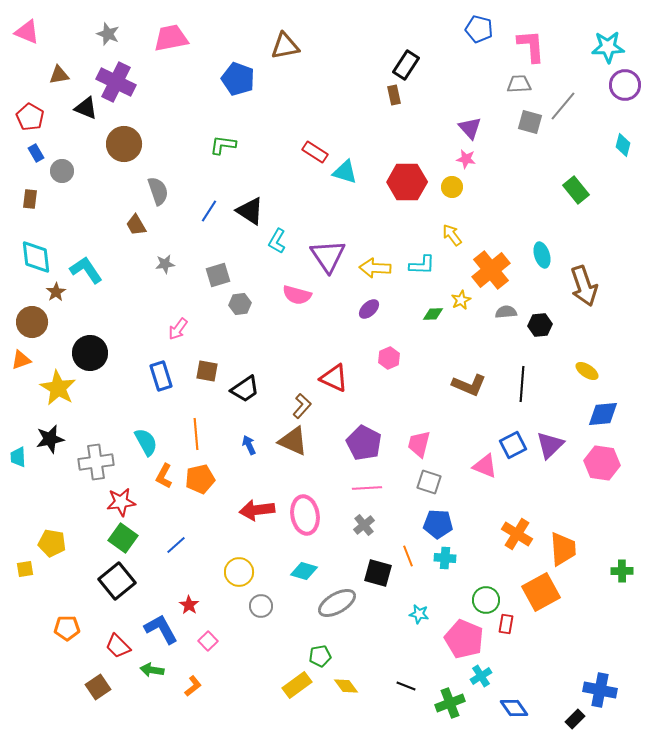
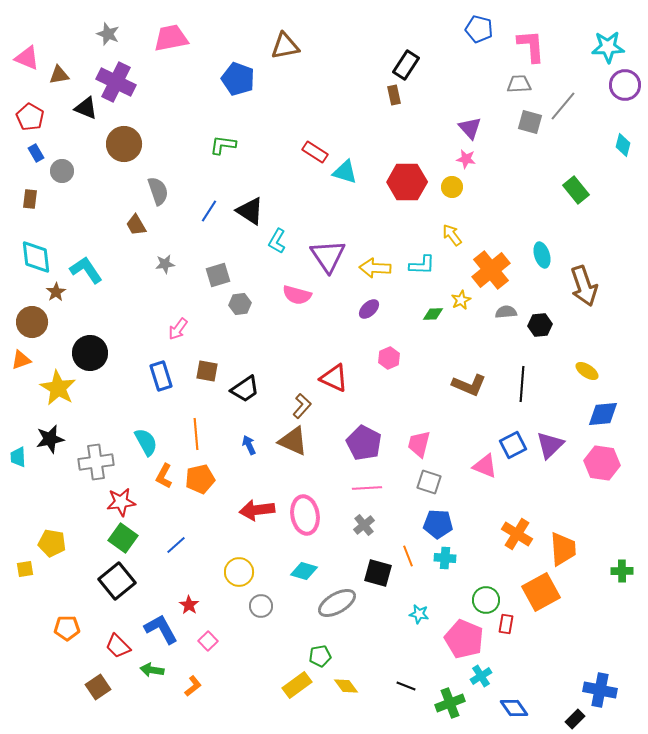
pink triangle at (27, 32): moved 26 px down
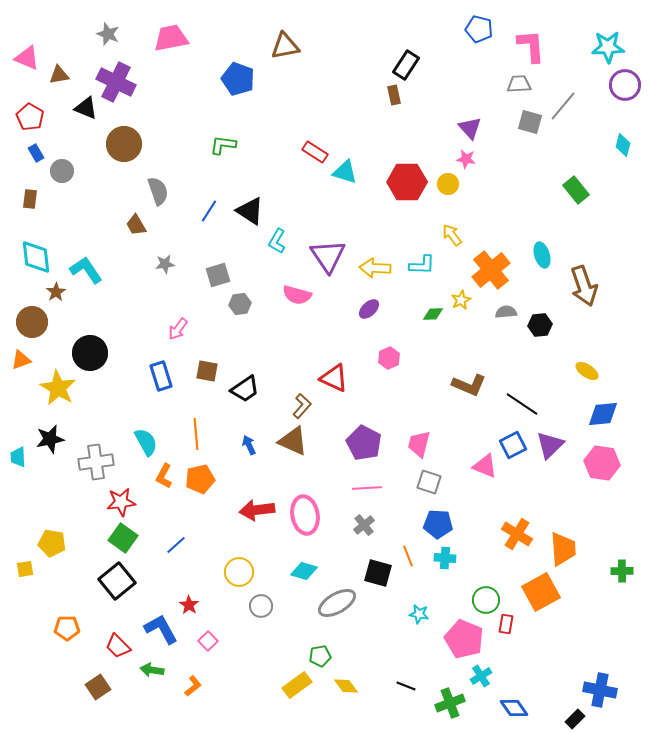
yellow circle at (452, 187): moved 4 px left, 3 px up
black line at (522, 384): moved 20 px down; rotated 60 degrees counterclockwise
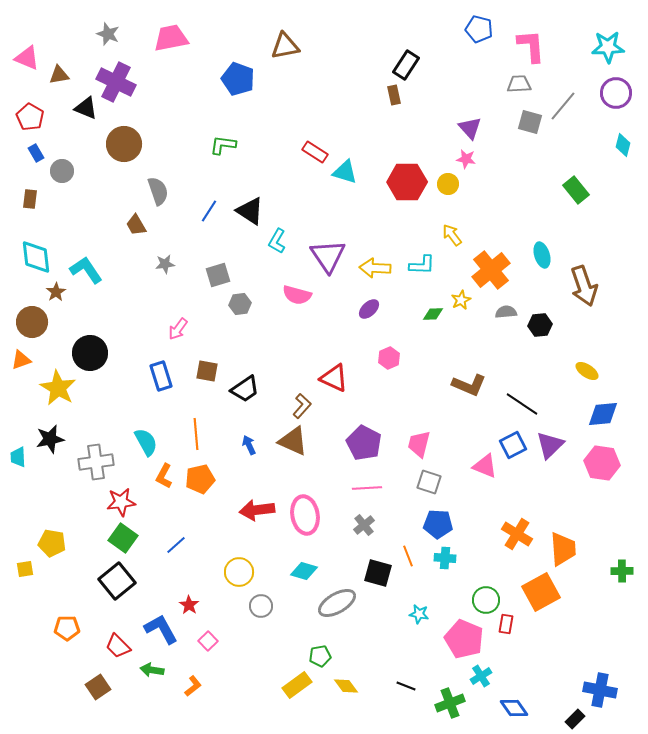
purple circle at (625, 85): moved 9 px left, 8 px down
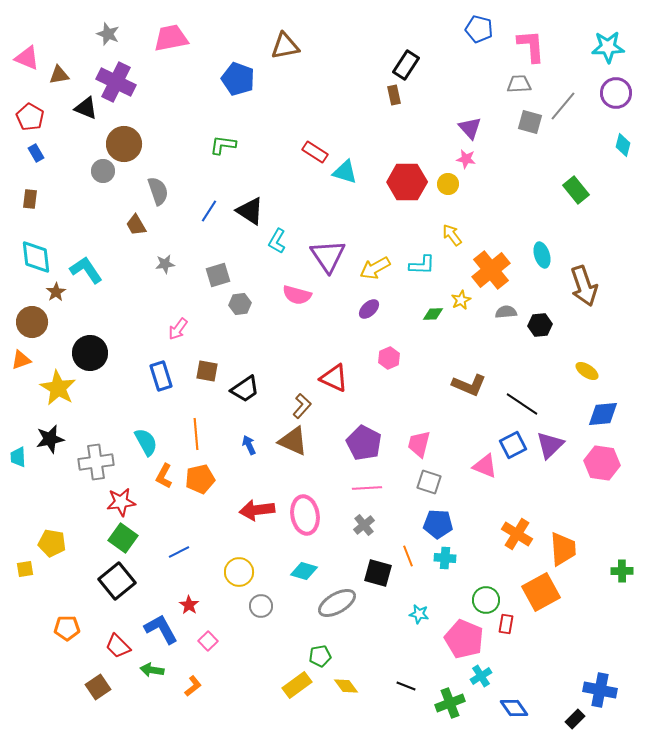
gray circle at (62, 171): moved 41 px right
yellow arrow at (375, 268): rotated 32 degrees counterclockwise
blue line at (176, 545): moved 3 px right, 7 px down; rotated 15 degrees clockwise
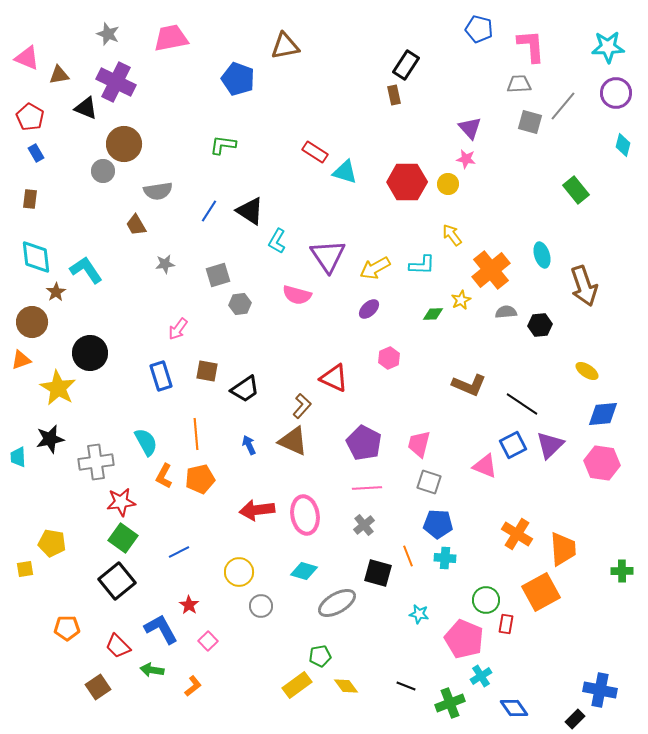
gray semicircle at (158, 191): rotated 100 degrees clockwise
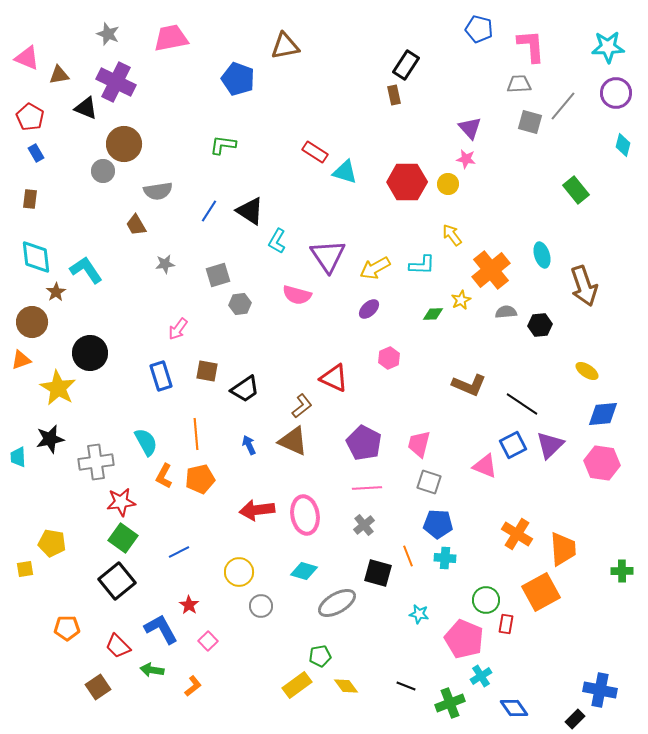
brown L-shape at (302, 406): rotated 10 degrees clockwise
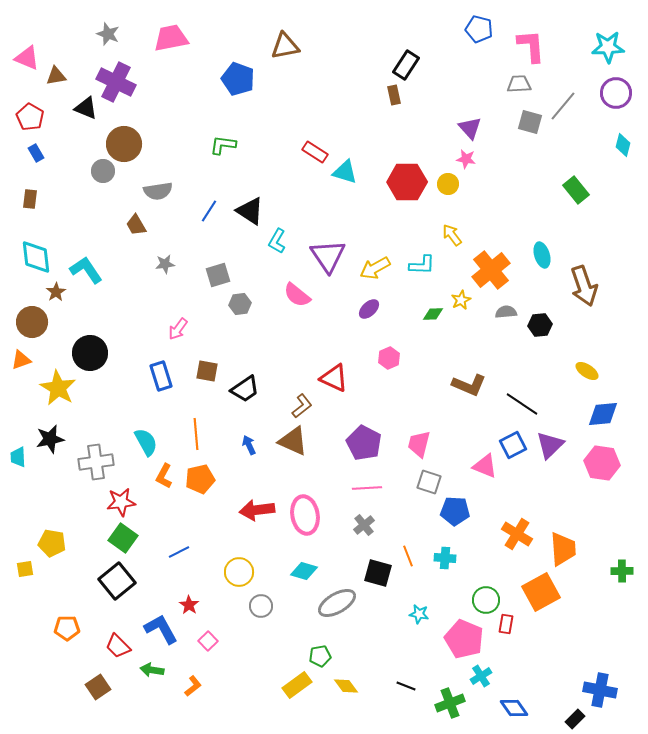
brown triangle at (59, 75): moved 3 px left, 1 px down
pink semicircle at (297, 295): rotated 24 degrees clockwise
blue pentagon at (438, 524): moved 17 px right, 13 px up
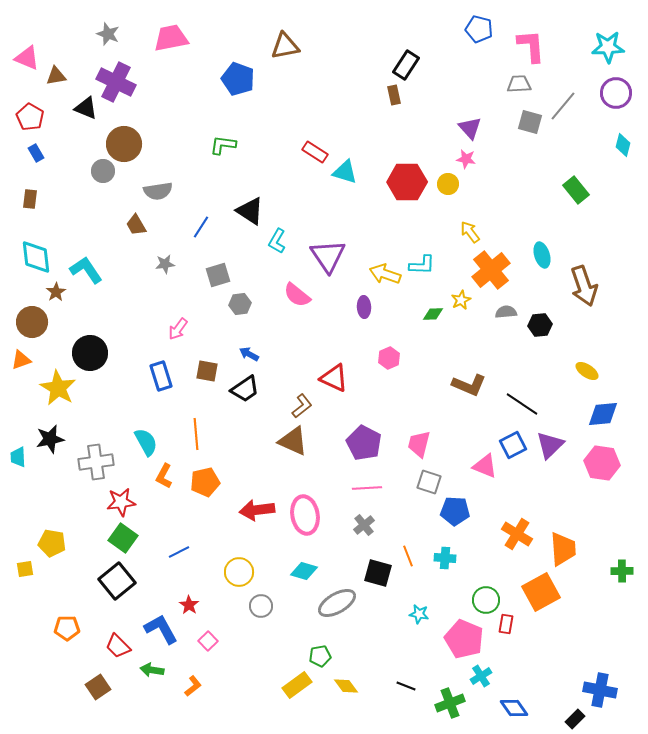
blue line at (209, 211): moved 8 px left, 16 px down
yellow arrow at (452, 235): moved 18 px right, 3 px up
yellow arrow at (375, 268): moved 10 px right, 6 px down; rotated 48 degrees clockwise
purple ellipse at (369, 309): moved 5 px left, 2 px up; rotated 50 degrees counterclockwise
blue arrow at (249, 445): moved 91 px up; rotated 36 degrees counterclockwise
orange pentagon at (200, 479): moved 5 px right, 3 px down
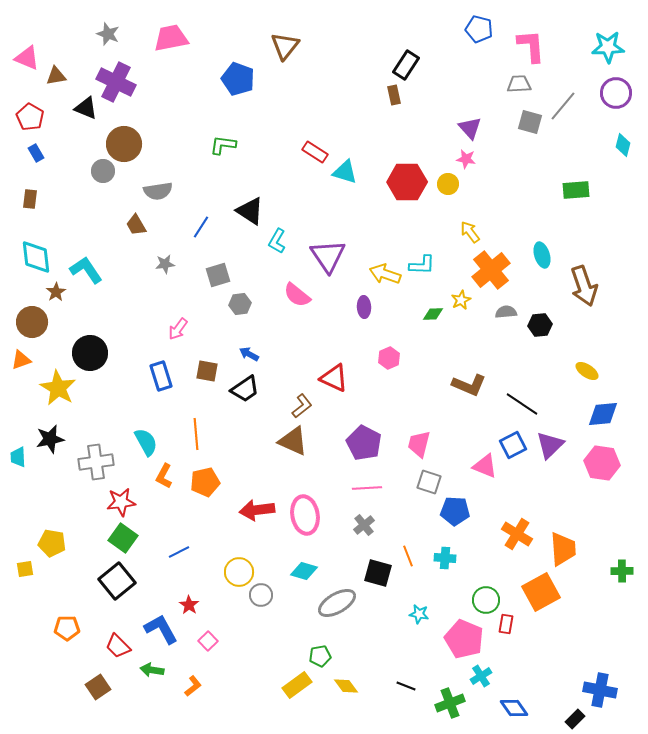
brown triangle at (285, 46): rotated 40 degrees counterclockwise
green rectangle at (576, 190): rotated 56 degrees counterclockwise
gray circle at (261, 606): moved 11 px up
